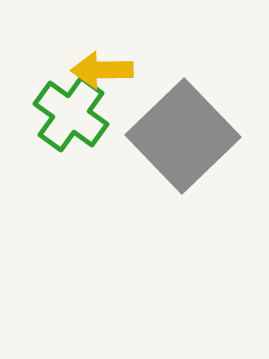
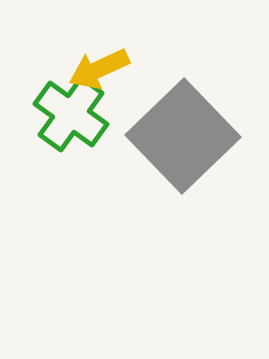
yellow arrow: moved 3 px left, 1 px up; rotated 24 degrees counterclockwise
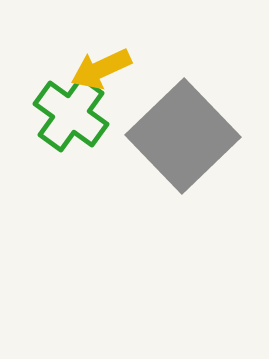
yellow arrow: moved 2 px right
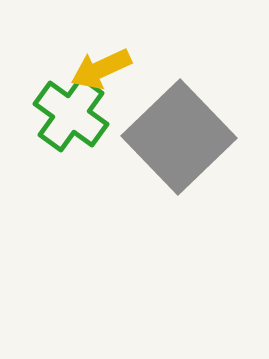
gray square: moved 4 px left, 1 px down
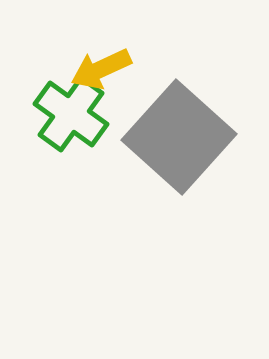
gray square: rotated 4 degrees counterclockwise
